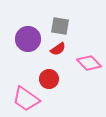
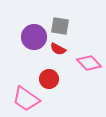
purple circle: moved 6 px right, 2 px up
red semicircle: rotated 63 degrees clockwise
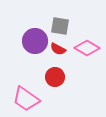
purple circle: moved 1 px right, 4 px down
pink diamond: moved 2 px left, 15 px up; rotated 15 degrees counterclockwise
red circle: moved 6 px right, 2 px up
